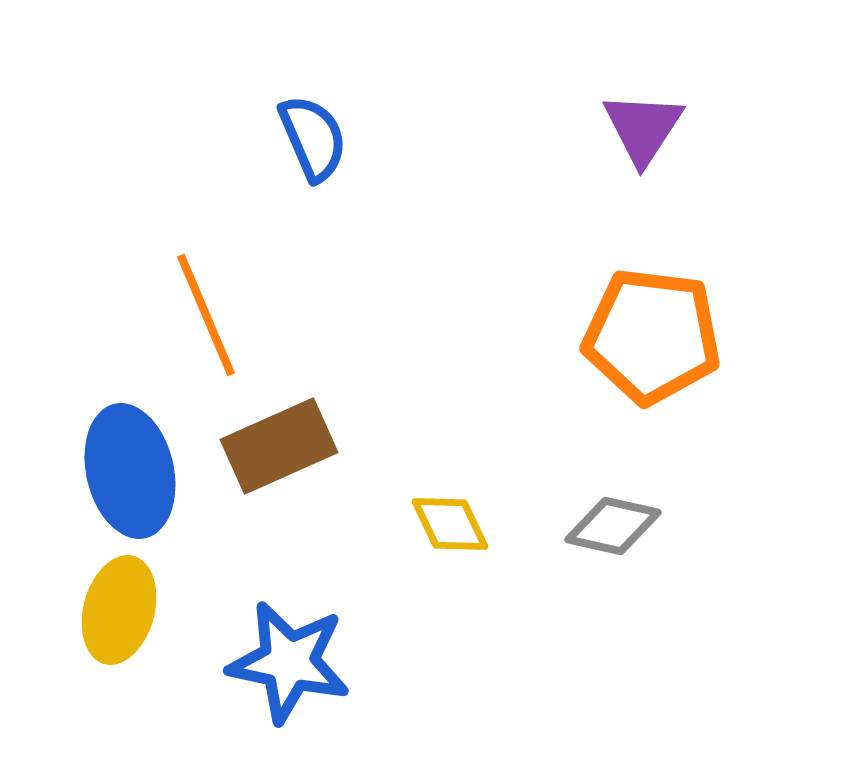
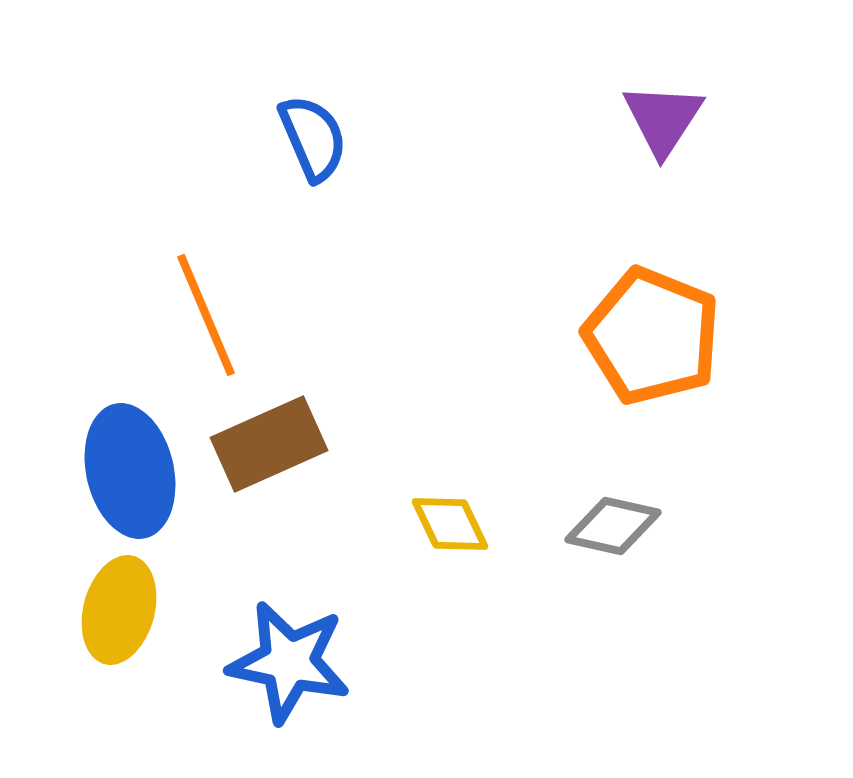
purple triangle: moved 20 px right, 9 px up
orange pentagon: rotated 15 degrees clockwise
brown rectangle: moved 10 px left, 2 px up
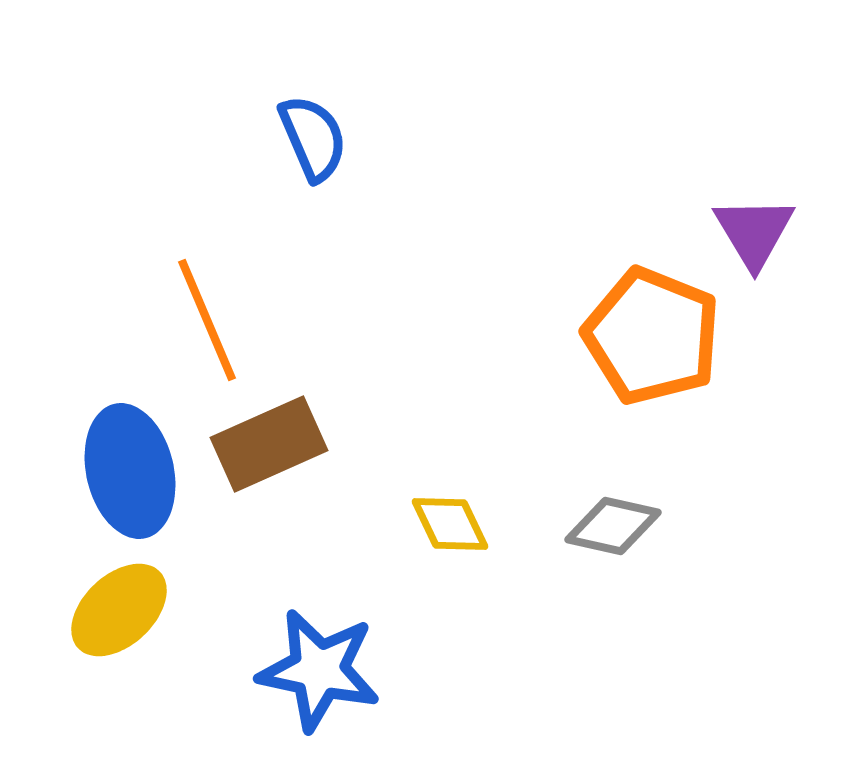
purple triangle: moved 91 px right, 113 px down; rotated 4 degrees counterclockwise
orange line: moved 1 px right, 5 px down
yellow ellipse: rotated 32 degrees clockwise
blue star: moved 30 px right, 8 px down
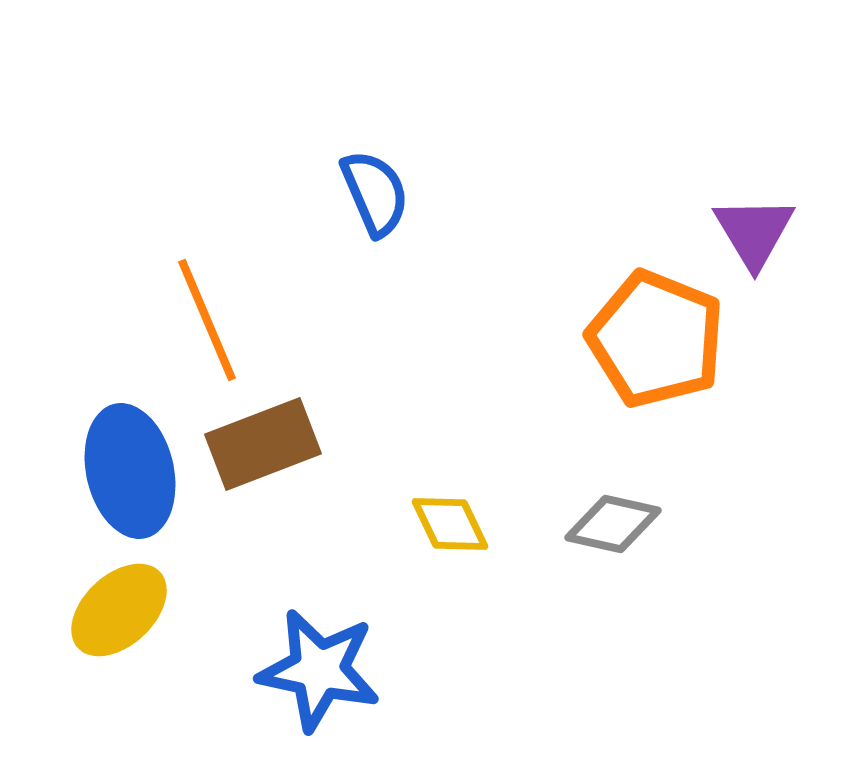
blue semicircle: moved 62 px right, 55 px down
orange pentagon: moved 4 px right, 3 px down
brown rectangle: moved 6 px left; rotated 3 degrees clockwise
gray diamond: moved 2 px up
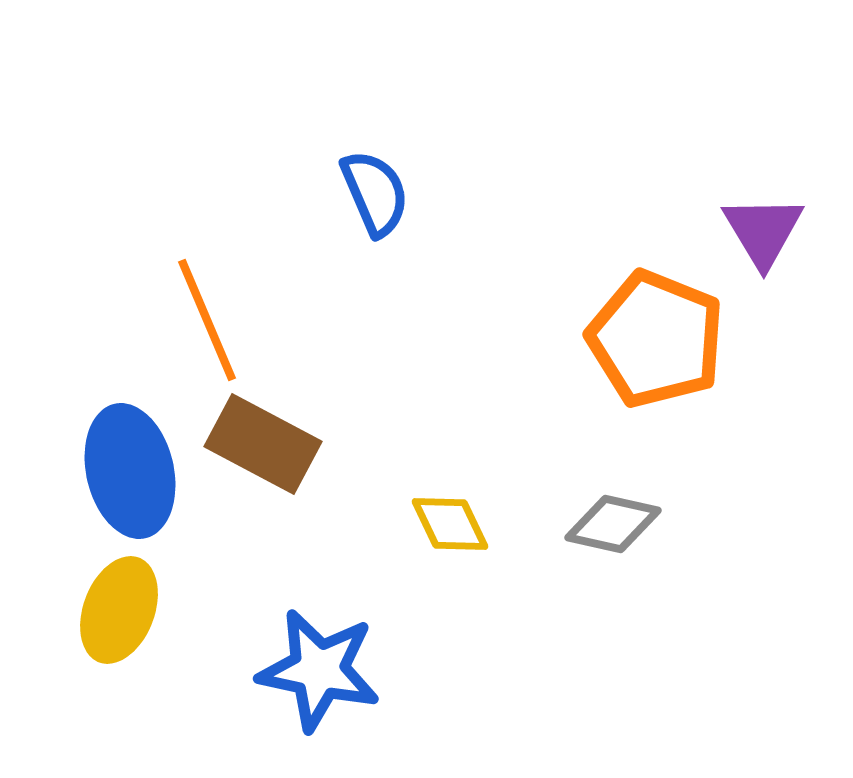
purple triangle: moved 9 px right, 1 px up
brown rectangle: rotated 49 degrees clockwise
yellow ellipse: rotated 26 degrees counterclockwise
